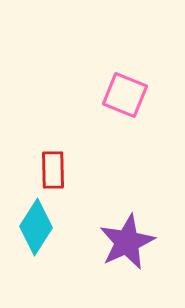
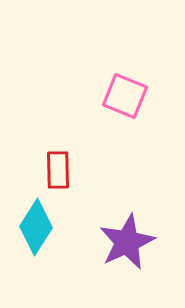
pink square: moved 1 px down
red rectangle: moved 5 px right
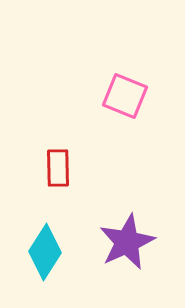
red rectangle: moved 2 px up
cyan diamond: moved 9 px right, 25 px down
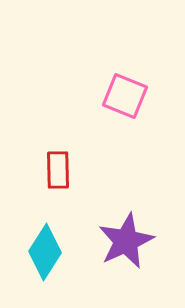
red rectangle: moved 2 px down
purple star: moved 1 px left, 1 px up
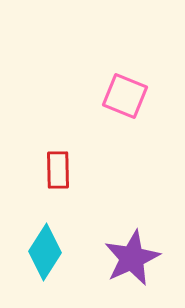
purple star: moved 6 px right, 17 px down
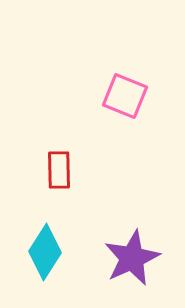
red rectangle: moved 1 px right
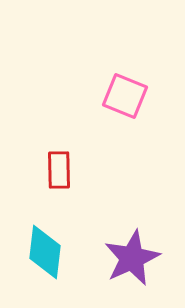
cyan diamond: rotated 26 degrees counterclockwise
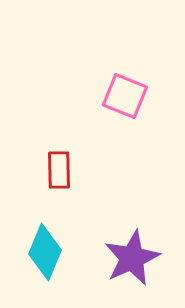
cyan diamond: rotated 16 degrees clockwise
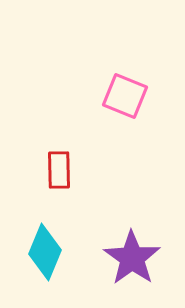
purple star: rotated 12 degrees counterclockwise
